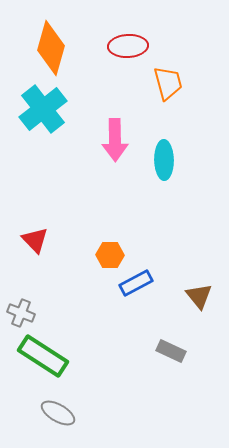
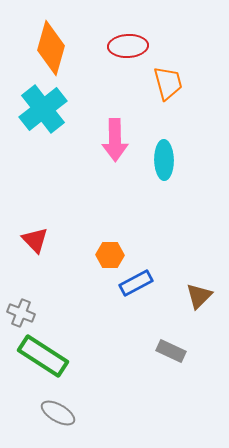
brown triangle: rotated 24 degrees clockwise
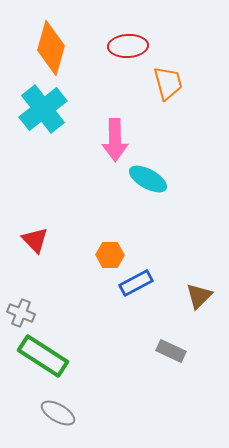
cyan ellipse: moved 16 px left, 19 px down; rotated 60 degrees counterclockwise
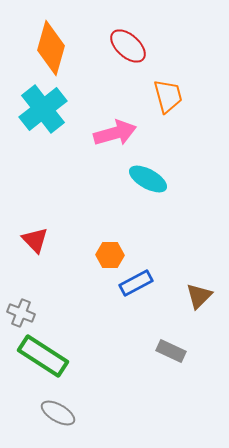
red ellipse: rotated 45 degrees clockwise
orange trapezoid: moved 13 px down
pink arrow: moved 7 px up; rotated 105 degrees counterclockwise
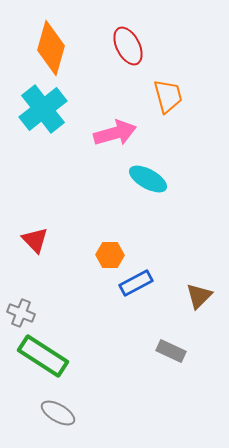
red ellipse: rotated 21 degrees clockwise
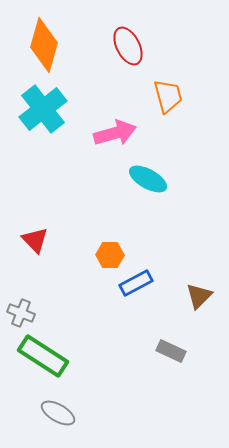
orange diamond: moved 7 px left, 3 px up
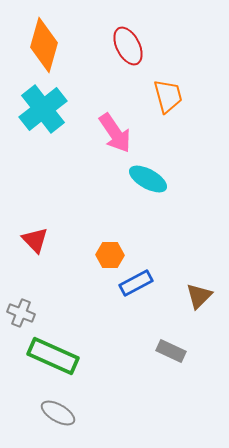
pink arrow: rotated 72 degrees clockwise
green rectangle: moved 10 px right; rotated 9 degrees counterclockwise
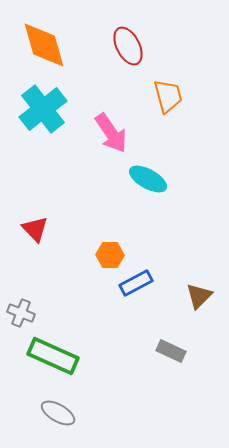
orange diamond: rotated 32 degrees counterclockwise
pink arrow: moved 4 px left
red triangle: moved 11 px up
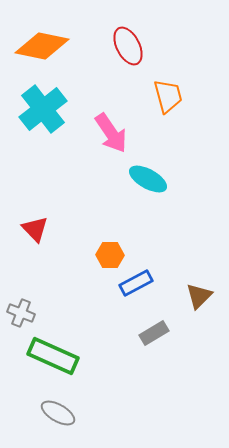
orange diamond: moved 2 px left, 1 px down; rotated 62 degrees counterclockwise
gray rectangle: moved 17 px left, 18 px up; rotated 56 degrees counterclockwise
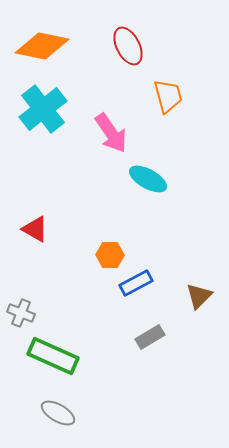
red triangle: rotated 16 degrees counterclockwise
gray rectangle: moved 4 px left, 4 px down
